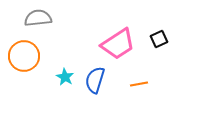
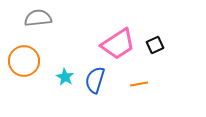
black square: moved 4 px left, 6 px down
orange circle: moved 5 px down
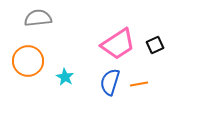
orange circle: moved 4 px right
blue semicircle: moved 15 px right, 2 px down
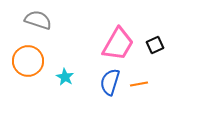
gray semicircle: moved 2 px down; rotated 24 degrees clockwise
pink trapezoid: rotated 27 degrees counterclockwise
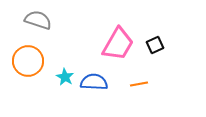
blue semicircle: moved 16 px left; rotated 76 degrees clockwise
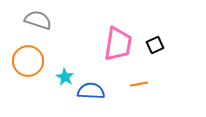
pink trapezoid: rotated 21 degrees counterclockwise
blue semicircle: moved 3 px left, 9 px down
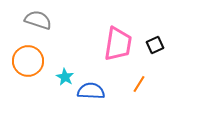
orange line: rotated 48 degrees counterclockwise
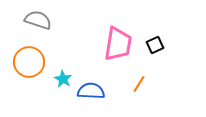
orange circle: moved 1 px right, 1 px down
cyan star: moved 2 px left, 2 px down
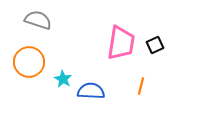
pink trapezoid: moved 3 px right, 1 px up
orange line: moved 2 px right, 2 px down; rotated 18 degrees counterclockwise
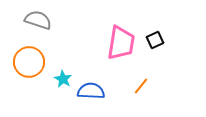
black square: moved 5 px up
orange line: rotated 24 degrees clockwise
